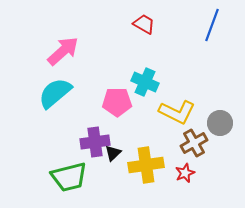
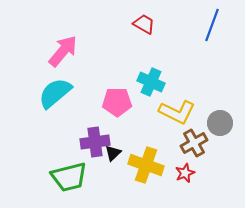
pink arrow: rotated 8 degrees counterclockwise
cyan cross: moved 6 px right
yellow cross: rotated 28 degrees clockwise
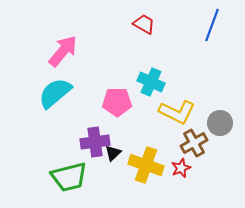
red star: moved 4 px left, 5 px up
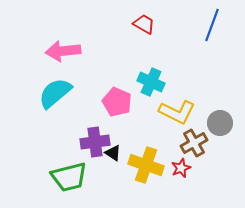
pink arrow: rotated 136 degrees counterclockwise
pink pentagon: rotated 24 degrees clockwise
black triangle: rotated 42 degrees counterclockwise
